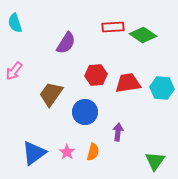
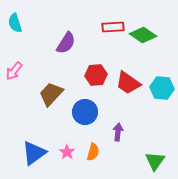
red trapezoid: rotated 136 degrees counterclockwise
brown trapezoid: rotated 8 degrees clockwise
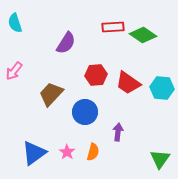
green triangle: moved 5 px right, 2 px up
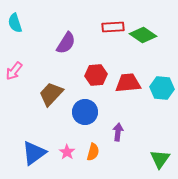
red trapezoid: rotated 140 degrees clockwise
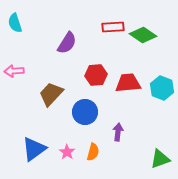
purple semicircle: moved 1 px right
pink arrow: rotated 48 degrees clockwise
cyan hexagon: rotated 15 degrees clockwise
blue triangle: moved 4 px up
green triangle: rotated 35 degrees clockwise
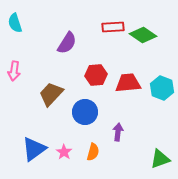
pink arrow: rotated 78 degrees counterclockwise
pink star: moved 3 px left
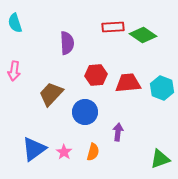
purple semicircle: rotated 35 degrees counterclockwise
